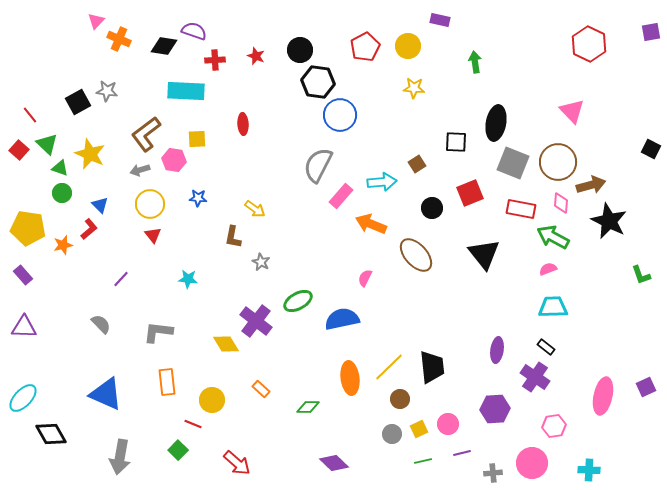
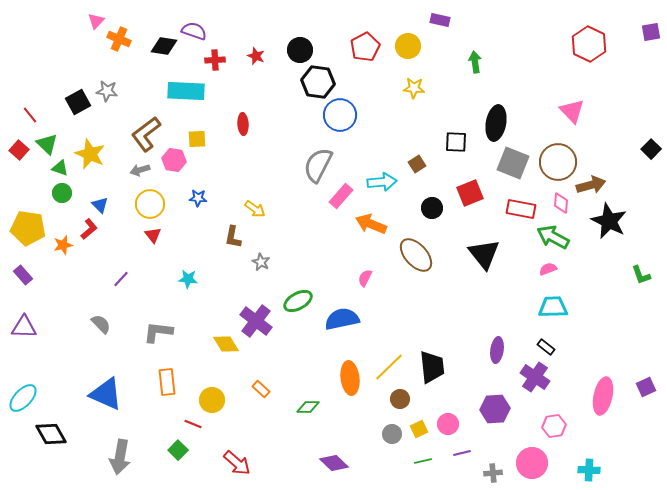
black square at (651, 149): rotated 18 degrees clockwise
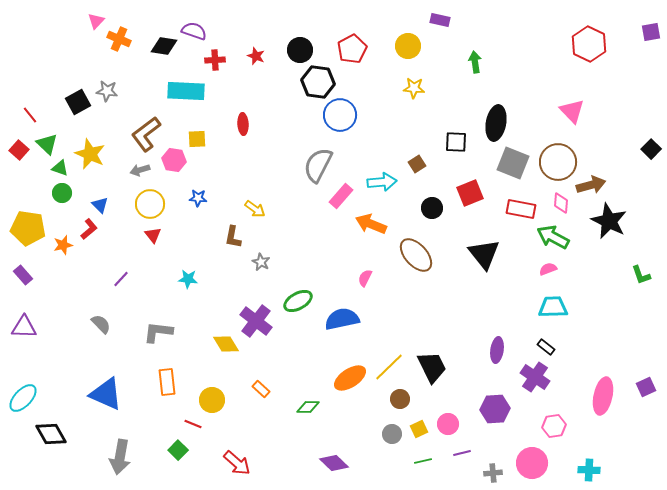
red pentagon at (365, 47): moved 13 px left, 2 px down
black trapezoid at (432, 367): rotated 20 degrees counterclockwise
orange ellipse at (350, 378): rotated 64 degrees clockwise
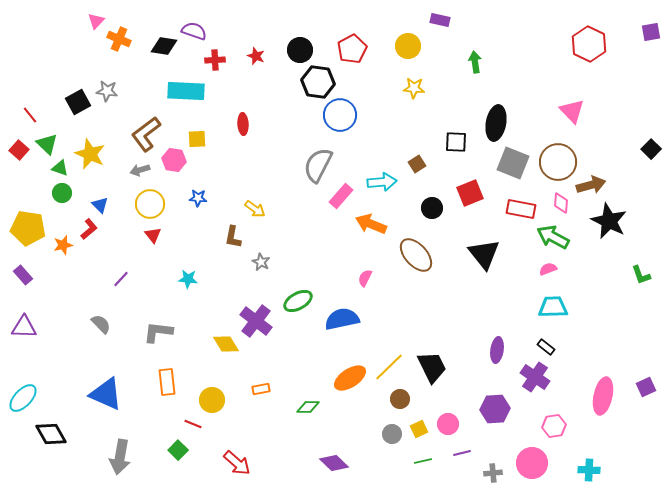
orange rectangle at (261, 389): rotated 54 degrees counterclockwise
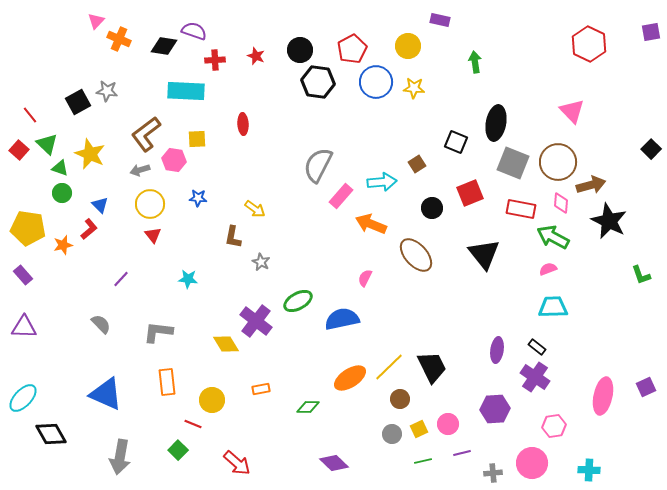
blue circle at (340, 115): moved 36 px right, 33 px up
black square at (456, 142): rotated 20 degrees clockwise
black rectangle at (546, 347): moved 9 px left
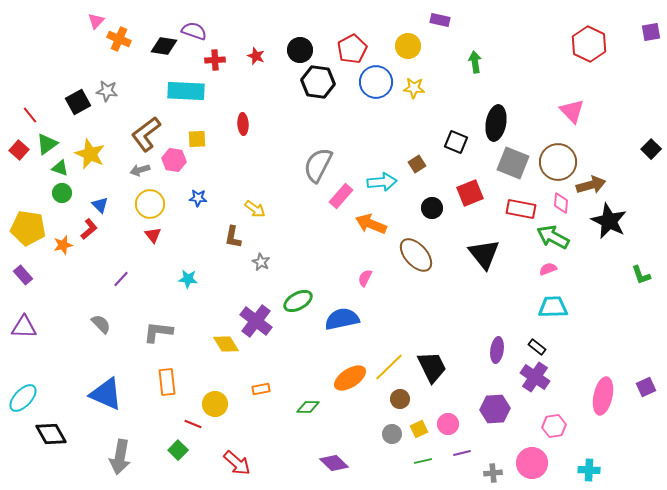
green triangle at (47, 144): rotated 40 degrees clockwise
yellow circle at (212, 400): moved 3 px right, 4 px down
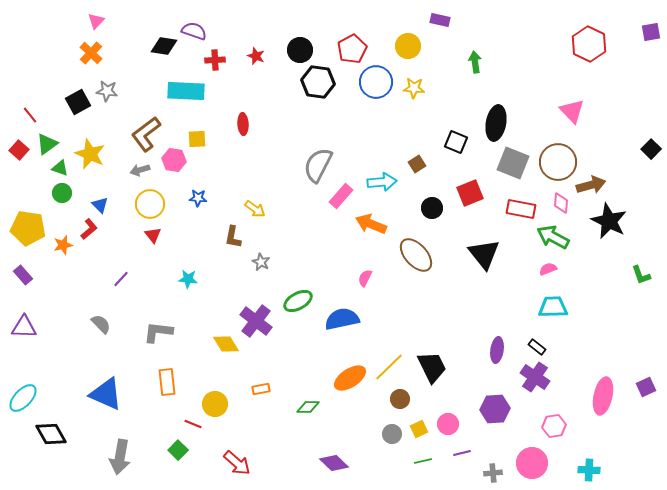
orange cross at (119, 39): moved 28 px left, 14 px down; rotated 20 degrees clockwise
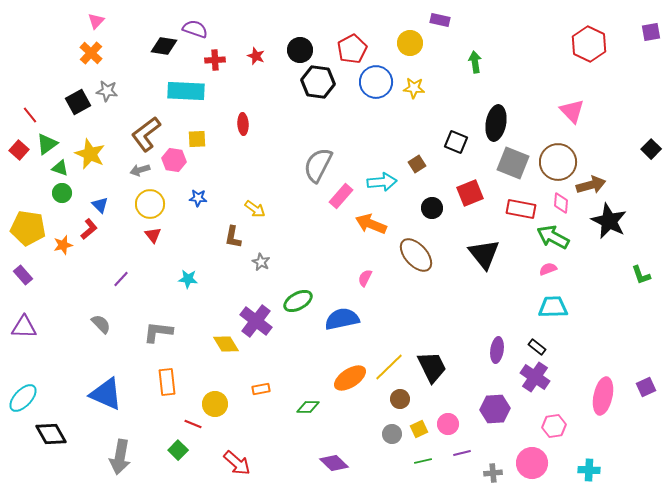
purple semicircle at (194, 31): moved 1 px right, 2 px up
yellow circle at (408, 46): moved 2 px right, 3 px up
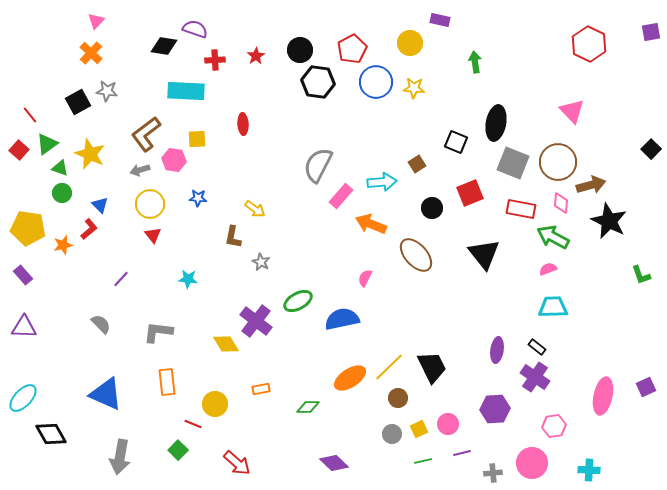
red star at (256, 56): rotated 18 degrees clockwise
brown circle at (400, 399): moved 2 px left, 1 px up
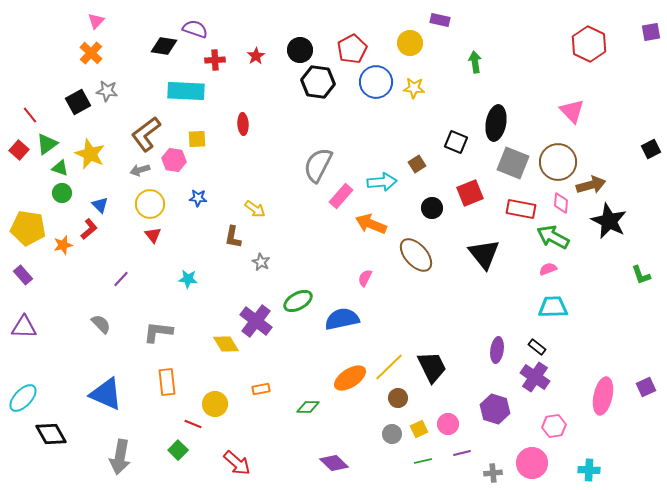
black square at (651, 149): rotated 18 degrees clockwise
purple hexagon at (495, 409): rotated 20 degrees clockwise
